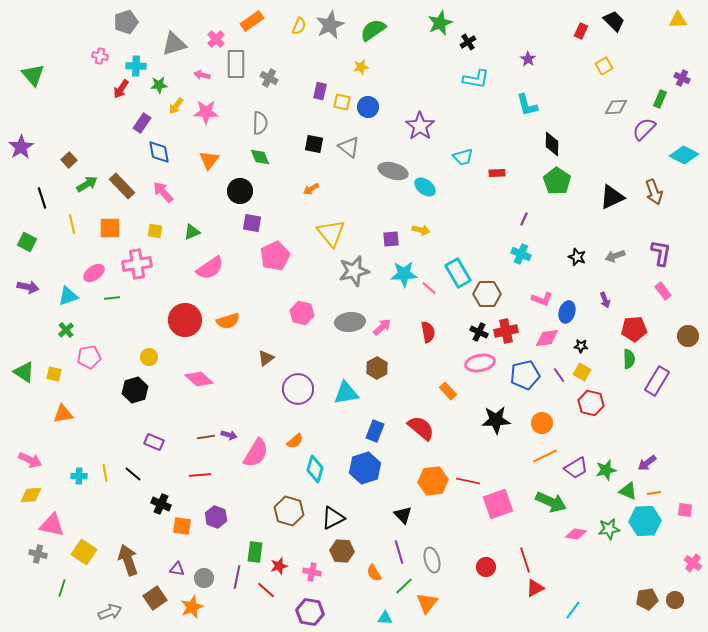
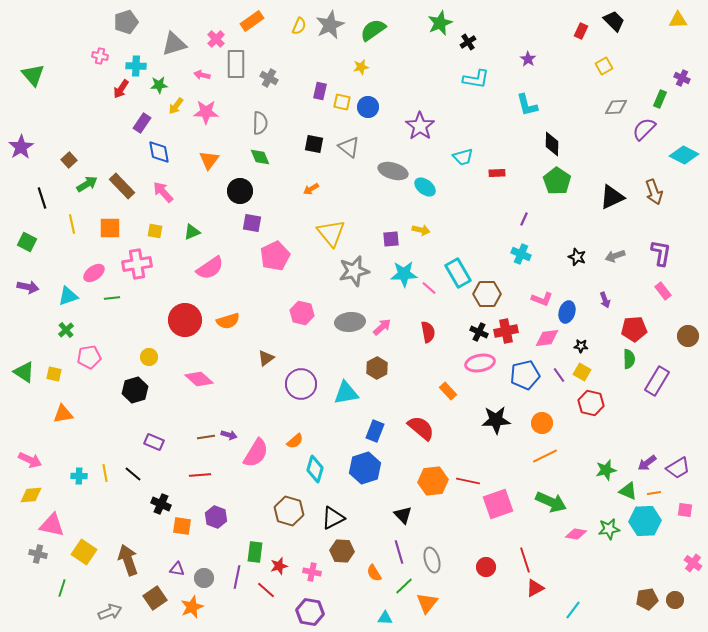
purple circle at (298, 389): moved 3 px right, 5 px up
purple trapezoid at (576, 468): moved 102 px right
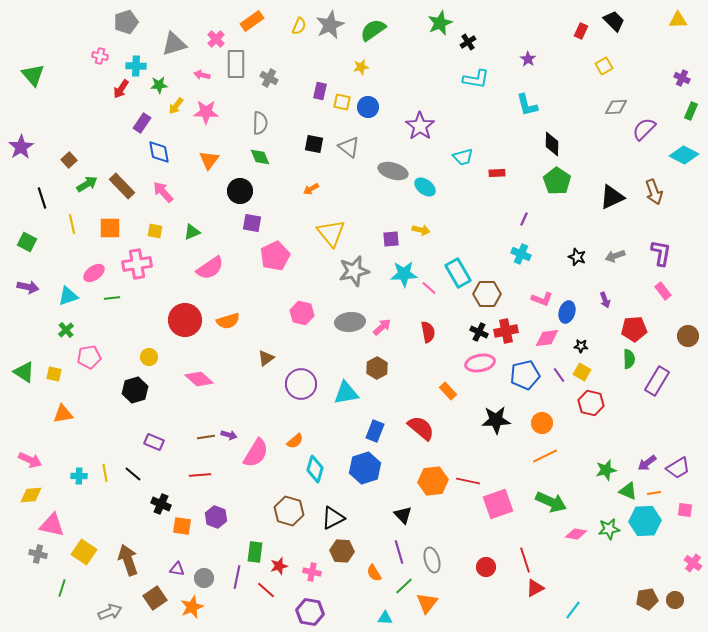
green rectangle at (660, 99): moved 31 px right, 12 px down
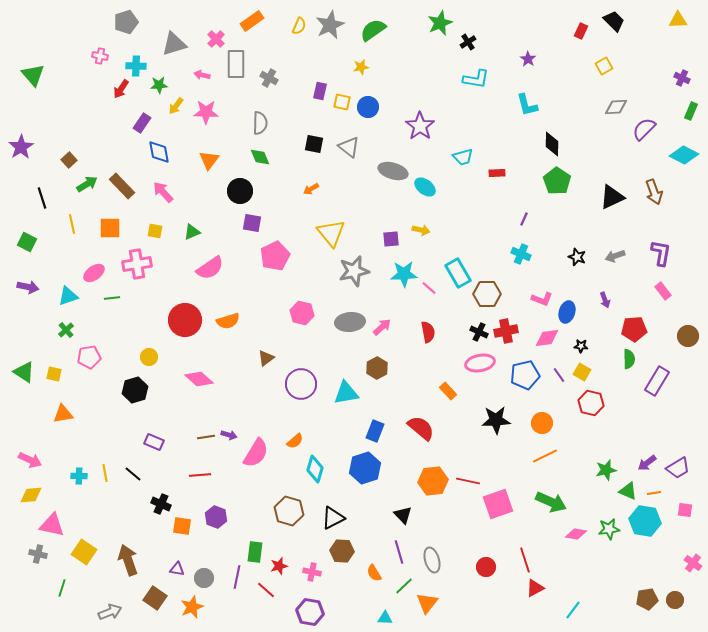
cyan hexagon at (645, 521): rotated 12 degrees clockwise
brown square at (155, 598): rotated 20 degrees counterclockwise
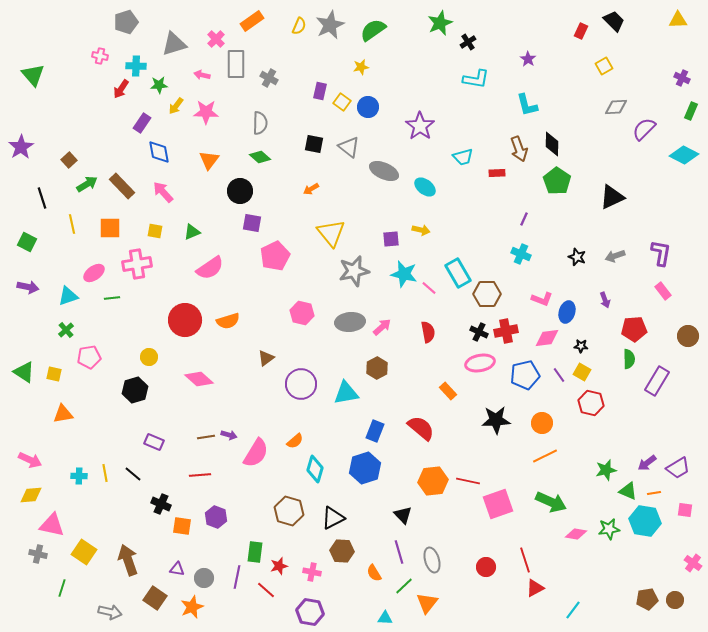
yellow square at (342, 102): rotated 24 degrees clockwise
green diamond at (260, 157): rotated 25 degrees counterclockwise
gray ellipse at (393, 171): moved 9 px left; rotated 8 degrees clockwise
brown arrow at (654, 192): moved 135 px left, 43 px up
cyan star at (404, 274): rotated 16 degrees clockwise
gray arrow at (110, 612): rotated 35 degrees clockwise
